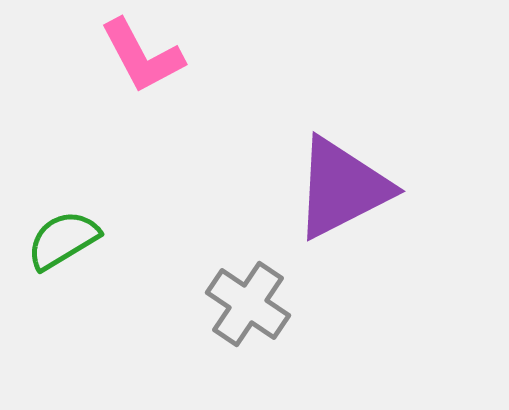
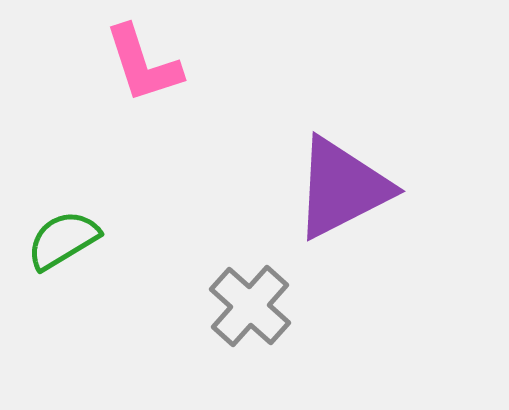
pink L-shape: moved 1 px right, 8 px down; rotated 10 degrees clockwise
gray cross: moved 2 px right, 2 px down; rotated 8 degrees clockwise
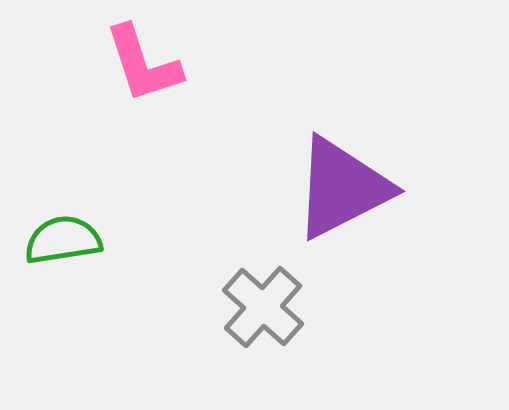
green semicircle: rotated 22 degrees clockwise
gray cross: moved 13 px right, 1 px down
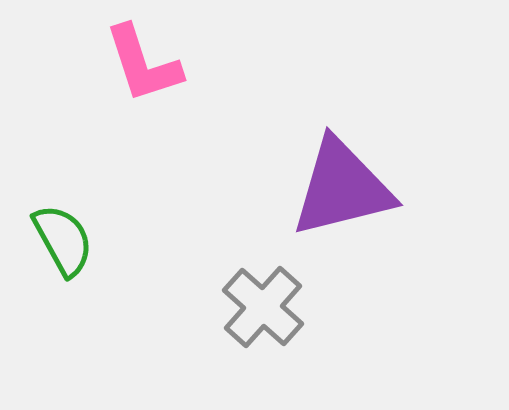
purple triangle: rotated 13 degrees clockwise
green semicircle: rotated 70 degrees clockwise
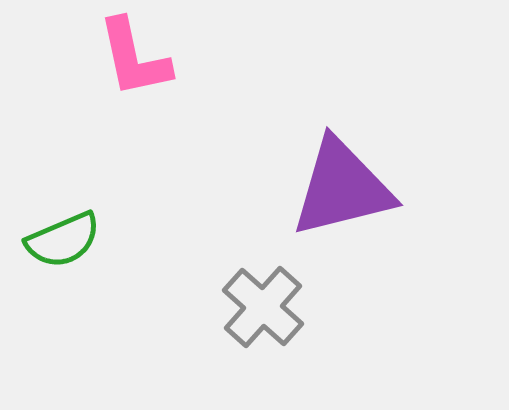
pink L-shape: moved 9 px left, 6 px up; rotated 6 degrees clockwise
green semicircle: rotated 96 degrees clockwise
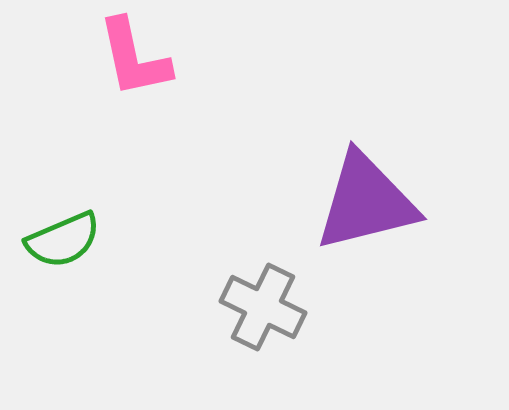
purple triangle: moved 24 px right, 14 px down
gray cross: rotated 16 degrees counterclockwise
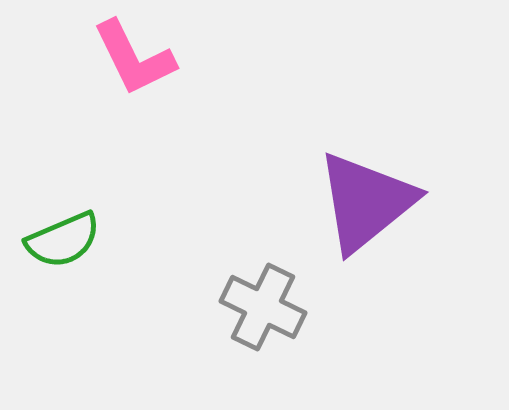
pink L-shape: rotated 14 degrees counterclockwise
purple triangle: rotated 25 degrees counterclockwise
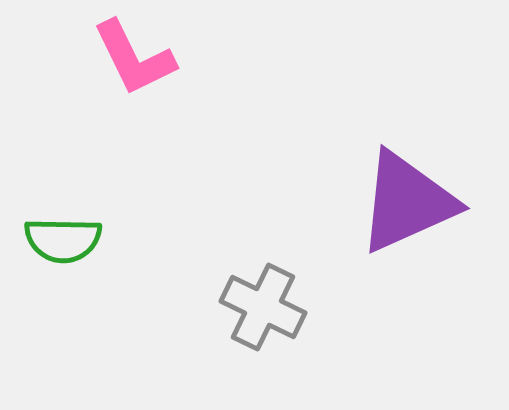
purple triangle: moved 41 px right; rotated 15 degrees clockwise
green semicircle: rotated 24 degrees clockwise
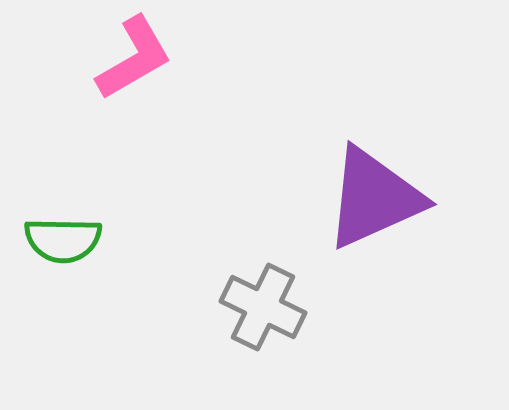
pink L-shape: rotated 94 degrees counterclockwise
purple triangle: moved 33 px left, 4 px up
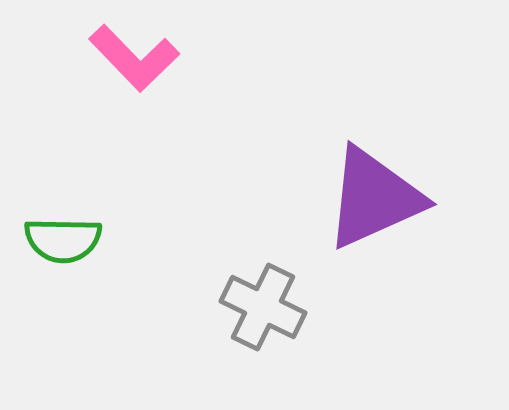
pink L-shape: rotated 76 degrees clockwise
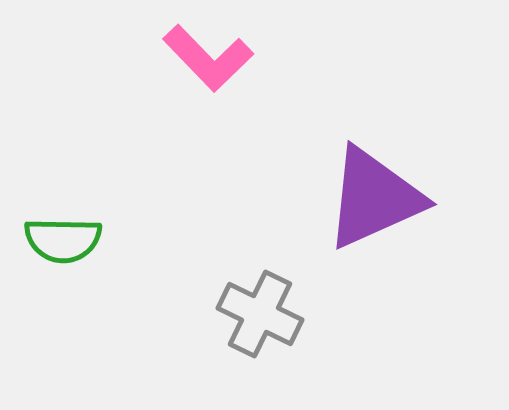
pink L-shape: moved 74 px right
gray cross: moved 3 px left, 7 px down
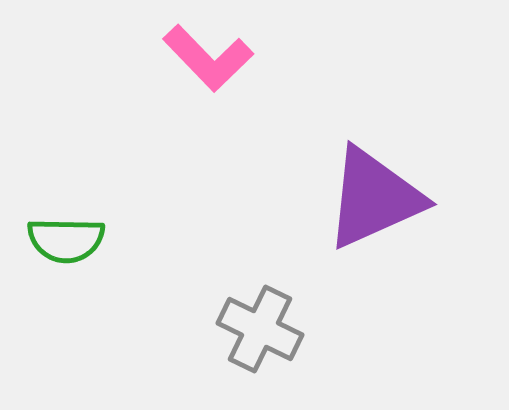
green semicircle: moved 3 px right
gray cross: moved 15 px down
